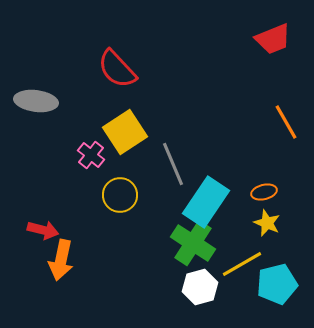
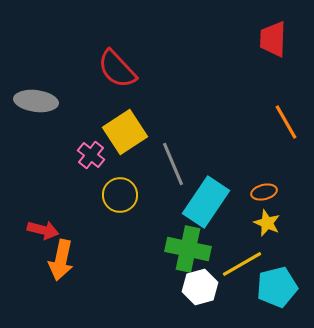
red trapezoid: rotated 114 degrees clockwise
green cross: moved 5 px left, 6 px down; rotated 21 degrees counterclockwise
cyan pentagon: moved 3 px down
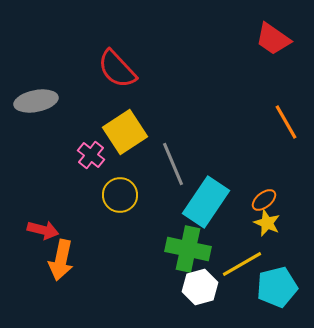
red trapezoid: rotated 57 degrees counterclockwise
gray ellipse: rotated 18 degrees counterclockwise
orange ellipse: moved 8 px down; rotated 25 degrees counterclockwise
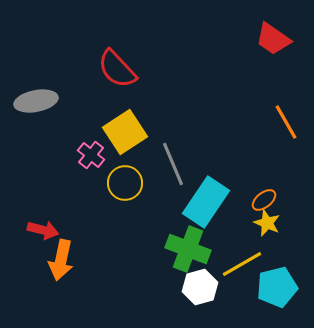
yellow circle: moved 5 px right, 12 px up
green cross: rotated 9 degrees clockwise
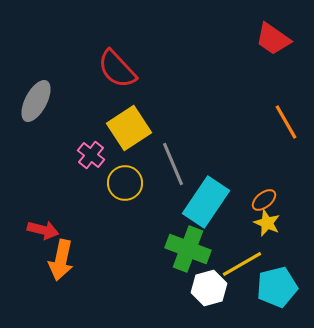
gray ellipse: rotated 51 degrees counterclockwise
yellow square: moved 4 px right, 4 px up
white hexagon: moved 9 px right, 1 px down
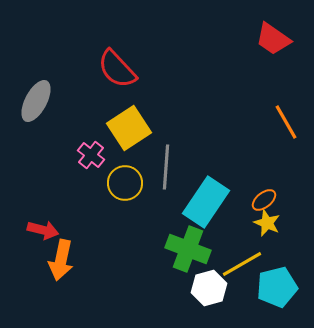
gray line: moved 7 px left, 3 px down; rotated 27 degrees clockwise
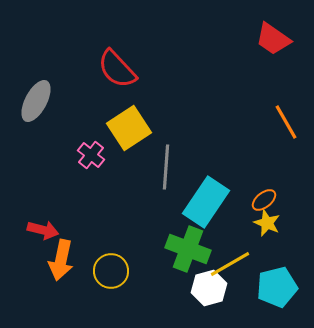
yellow circle: moved 14 px left, 88 px down
yellow line: moved 12 px left
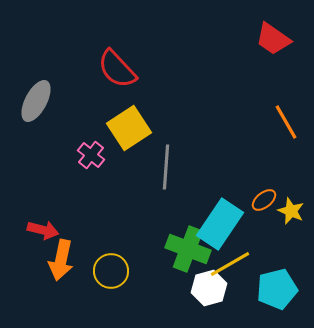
cyan rectangle: moved 14 px right, 22 px down
yellow star: moved 24 px right, 12 px up
cyan pentagon: moved 2 px down
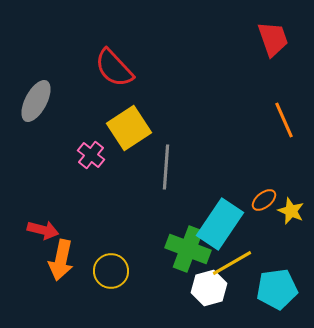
red trapezoid: rotated 144 degrees counterclockwise
red semicircle: moved 3 px left, 1 px up
orange line: moved 2 px left, 2 px up; rotated 6 degrees clockwise
yellow line: moved 2 px right, 1 px up
cyan pentagon: rotated 6 degrees clockwise
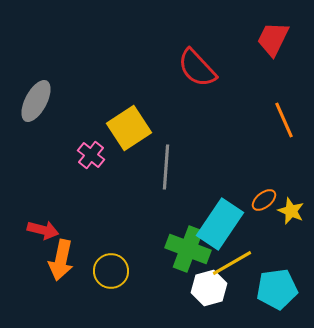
red trapezoid: rotated 135 degrees counterclockwise
red semicircle: moved 83 px right
